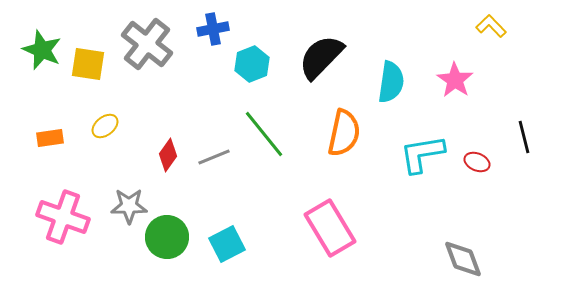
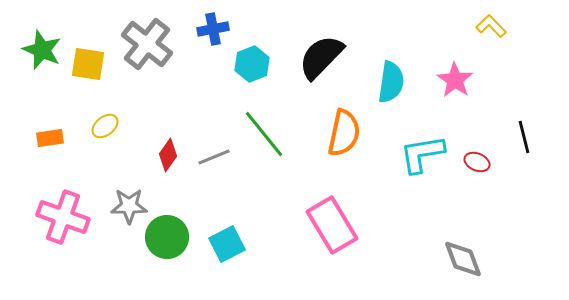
pink rectangle: moved 2 px right, 3 px up
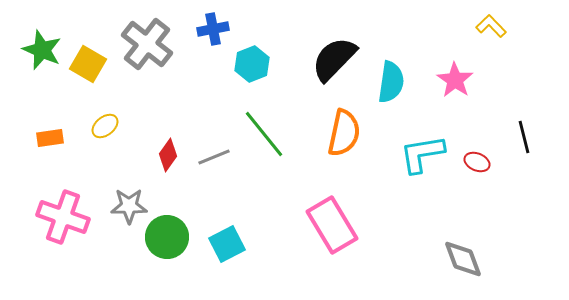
black semicircle: moved 13 px right, 2 px down
yellow square: rotated 21 degrees clockwise
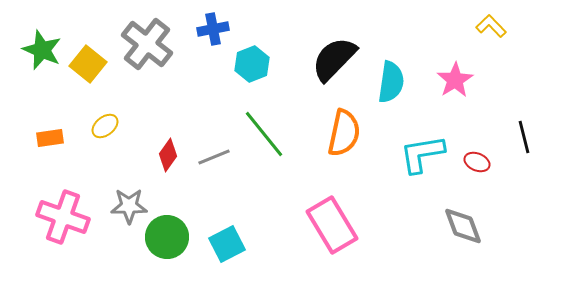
yellow square: rotated 9 degrees clockwise
pink star: rotated 6 degrees clockwise
gray diamond: moved 33 px up
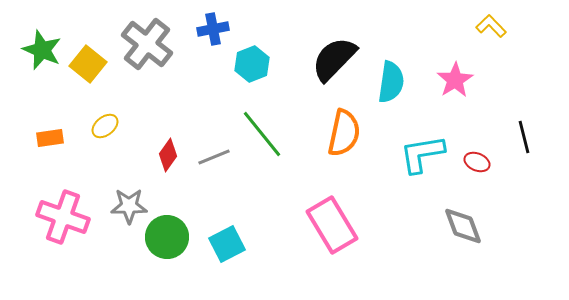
green line: moved 2 px left
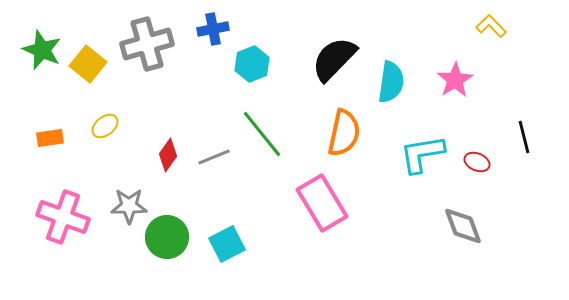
gray cross: rotated 36 degrees clockwise
pink rectangle: moved 10 px left, 22 px up
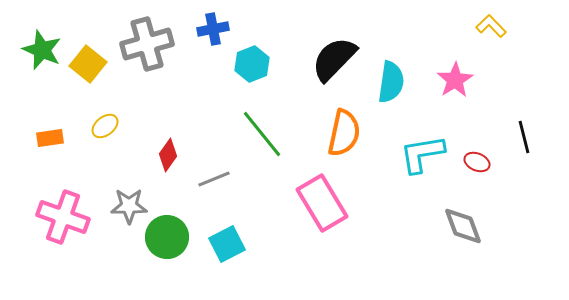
gray line: moved 22 px down
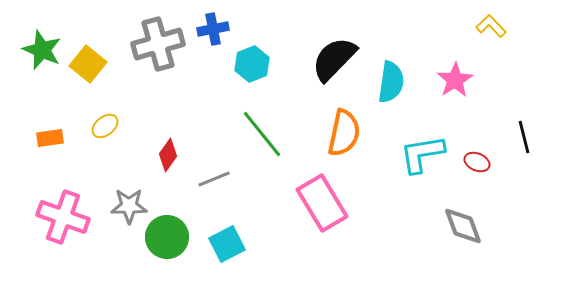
gray cross: moved 11 px right
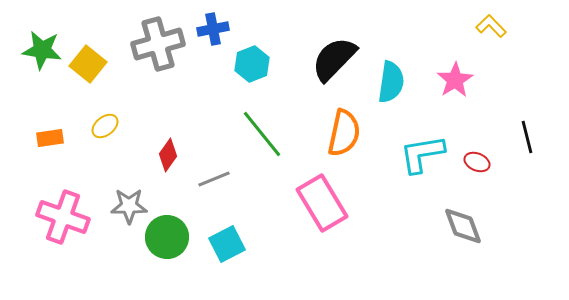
green star: rotated 15 degrees counterclockwise
black line: moved 3 px right
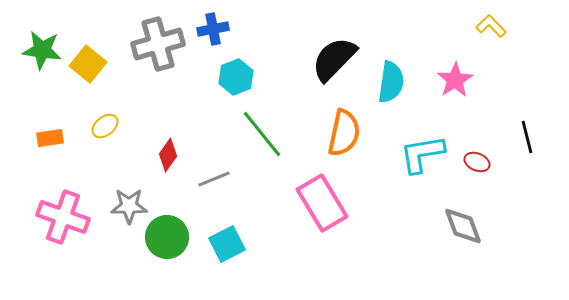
cyan hexagon: moved 16 px left, 13 px down
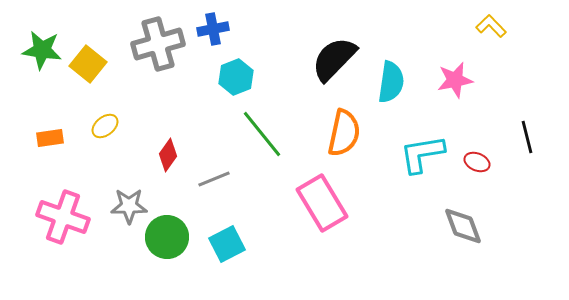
pink star: rotated 21 degrees clockwise
